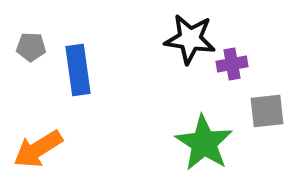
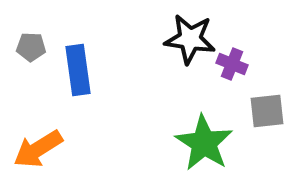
purple cross: rotated 32 degrees clockwise
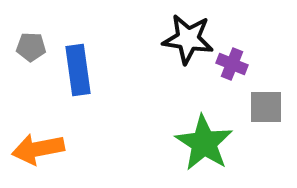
black star: moved 2 px left
gray square: moved 1 px left, 4 px up; rotated 6 degrees clockwise
orange arrow: rotated 21 degrees clockwise
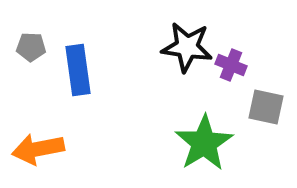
black star: moved 1 px left, 8 px down
purple cross: moved 1 px left, 1 px down
gray square: rotated 12 degrees clockwise
green star: rotated 8 degrees clockwise
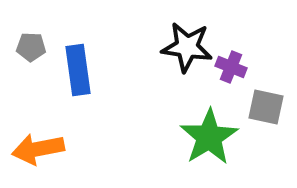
purple cross: moved 2 px down
green star: moved 5 px right, 6 px up
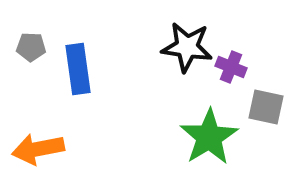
blue rectangle: moved 1 px up
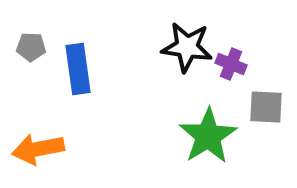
purple cross: moved 3 px up
gray square: rotated 9 degrees counterclockwise
green star: moved 1 px left, 1 px up
